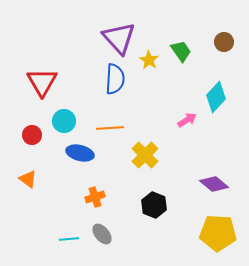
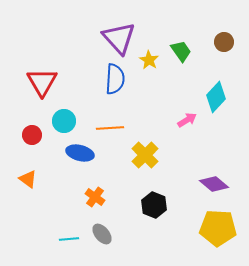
orange cross: rotated 36 degrees counterclockwise
yellow pentagon: moved 5 px up
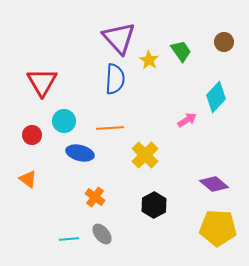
black hexagon: rotated 10 degrees clockwise
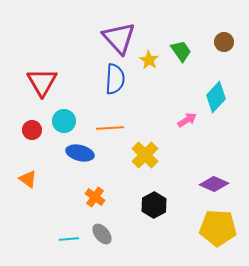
red circle: moved 5 px up
purple diamond: rotated 16 degrees counterclockwise
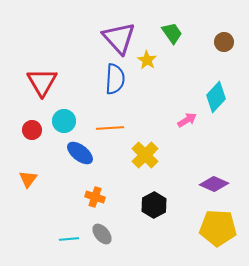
green trapezoid: moved 9 px left, 18 px up
yellow star: moved 2 px left
blue ellipse: rotated 24 degrees clockwise
orange triangle: rotated 30 degrees clockwise
orange cross: rotated 18 degrees counterclockwise
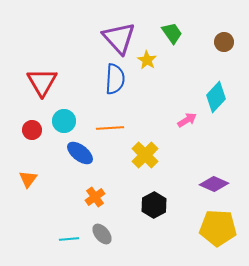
orange cross: rotated 36 degrees clockwise
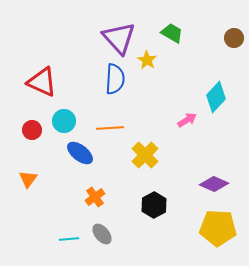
green trapezoid: rotated 25 degrees counterclockwise
brown circle: moved 10 px right, 4 px up
red triangle: rotated 36 degrees counterclockwise
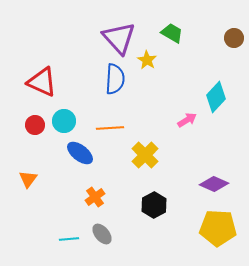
red circle: moved 3 px right, 5 px up
